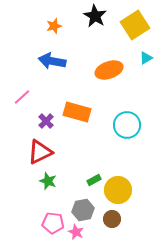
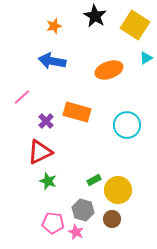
yellow square: rotated 24 degrees counterclockwise
gray hexagon: rotated 25 degrees clockwise
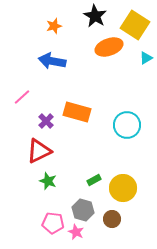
orange ellipse: moved 23 px up
red triangle: moved 1 px left, 1 px up
yellow circle: moved 5 px right, 2 px up
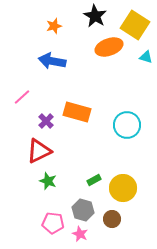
cyan triangle: moved 1 px up; rotated 48 degrees clockwise
pink star: moved 4 px right, 2 px down
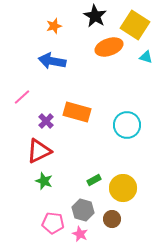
green star: moved 4 px left
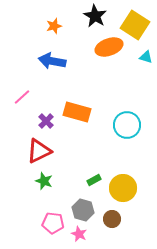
pink star: moved 1 px left
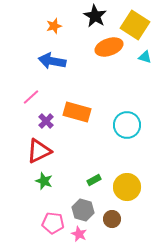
cyan triangle: moved 1 px left
pink line: moved 9 px right
yellow circle: moved 4 px right, 1 px up
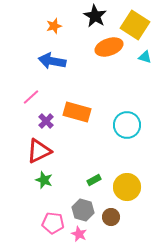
green star: moved 1 px up
brown circle: moved 1 px left, 2 px up
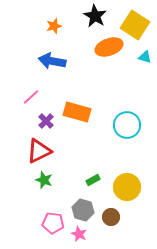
green rectangle: moved 1 px left
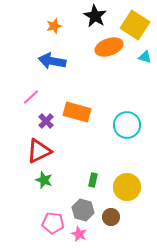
green rectangle: rotated 48 degrees counterclockwise
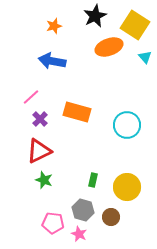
black star: rotated 15 degrees clockwise
cyan triangle: rotated 32 degrees clockwise
purple cross: moved 6 px left, 2 px up
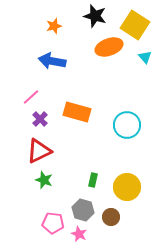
black star: rotated 30 degrees counterclockwise
